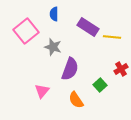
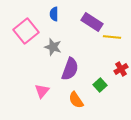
purple rectangle: moved 4 px right, 5 px up
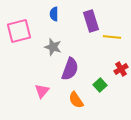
purple rectangle: moved 1 px left, 1 px up; rotated 40 degrees clockwise
pink square: moved 7 px left; rotated 25 degrees clockwise
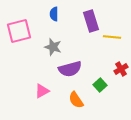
purple semicircle: rotated 55 degrees clockwise
pink triangle: rotated 21 degrees clockwise
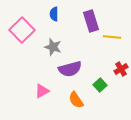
pink square: moved 3 px right, 1 px up; rotated 30 degrees counterclockwise
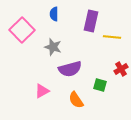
purple rectangle: rotated 30 degrees clockwise
green square: rotated 32 degrees counterclockwise
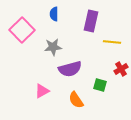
yellow line: moved 5 px down
gray star: rotated 24 degrees counterclockwise
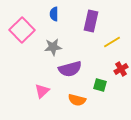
yellow line: rotated 36 degrees counterclockwise
pink triangle: rotated 14 degrees counterclockwise
orange semicircle: moved 1 px right; rotated 42 degrees counterclockwise
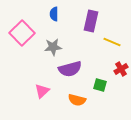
pink square: moved 3 px down
yellow line: rotated 54 degrees clockwise
